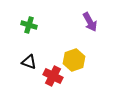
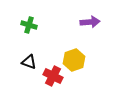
purple arrow: rotated 66 degrees counterclockwise
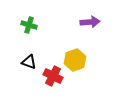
yellow hexagon: moved 1 px right
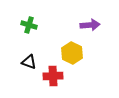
purple arrow: moved 3 px down
yellow hexagon: moved 3 px left, 7 px up; rotated 15 degrees counterclockwise
red cross: rotated 30 degrees counterclockwise
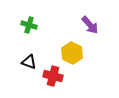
purple arrow: rotated 54 degrees clockwise
red cross: rotated 18 degrees clockwise
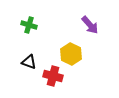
yellow hexagon: moved 1 px left, 1 px down
